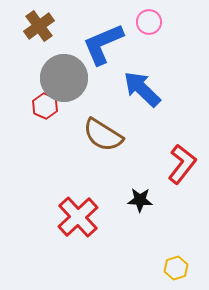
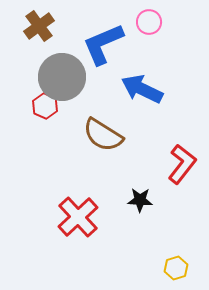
gray circle: moved 2 px left, 1 px up
blue arrow: rotated 18 degrees counterclockwise
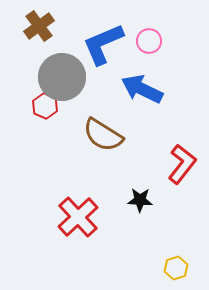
pink circle: moved 19 px down
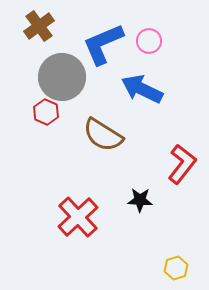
red hexagon: moved 1 px right, 6 px down
